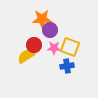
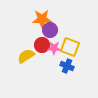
red circle: moved 8 px right
blue cross: rotated 32 degrees clockwise
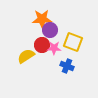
yellow square: moved 3 px right, 5 px up
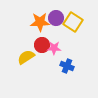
orange star: moved 2 px left, 3 px down
purple circle: moved 6 px right, 12 px up
yellow square: moved 20 px up; rotated 12 degrees clockwise
yellow semicircle: moved 1 px down
